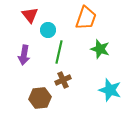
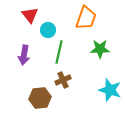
green star: rotated 18 degrees counterclockwise
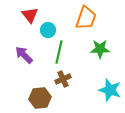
purple arrow: rotated 126 degrees clockwise
brown cross: moved 1 px up
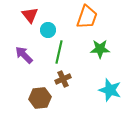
orange trapezoid: moved 1 px right, 1 px up
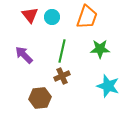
cyan circle: moved 4 px right, 13 px up
green line: moved 3 px right, 1 px up
brown cross: moved 1 px left, 3 px up
cyan star: moved 2 px left, 4 px up
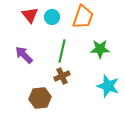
orange trapezoid: moved 4 px left
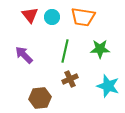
orange trapezoid: rotated 80 degrees clockwise
green line: moved 3 px right
brown cross: moved 8 px right, 3 px down
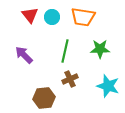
brown hexagon: moved 4 px right
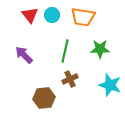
cyan circle: moved 2 px up
cyan star: moved 2 px right, 1 px up
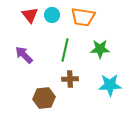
green line: moved 1 px up
brown cross: rotated 21 degrees clockwise
cyan star: rotated 20 degrees counterclockwise
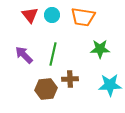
green line: moved 12 px left, 4 px down
brown hexagon: moved 2 px right, 9 px up
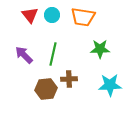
brown cross: moved 1 px left
